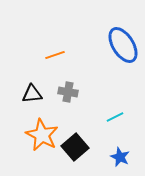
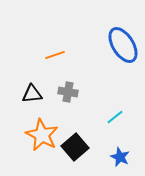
cyan line: rotated 12 degrees counterclockwise
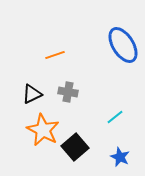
black triangle: rotated 20 degrees counterclockwise
orange star: moved 1 px right, 5 px up
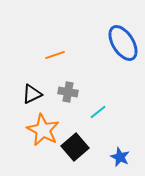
blue ellipse: moved 2 px up
cyan line: moved 17 px left, 5 px up
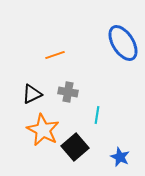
cyan line: moved 1 px left, 3 px down; rotated 42 degrees counterclockwise
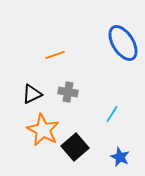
cyan line: moved 15 px right, 1 px up; rotated 24 degrees clockwise
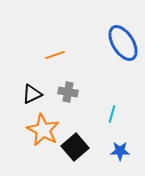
cyan line: rotated 18 degrees counterclockwise
blue star: moved 6 px up; rotated 24 degrees counterclockwise
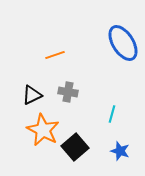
black triangle: moved 1 px down
blue star: rotated 18 degrees clockwise
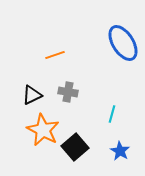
blue star: rotated 12 degrees clockwise
